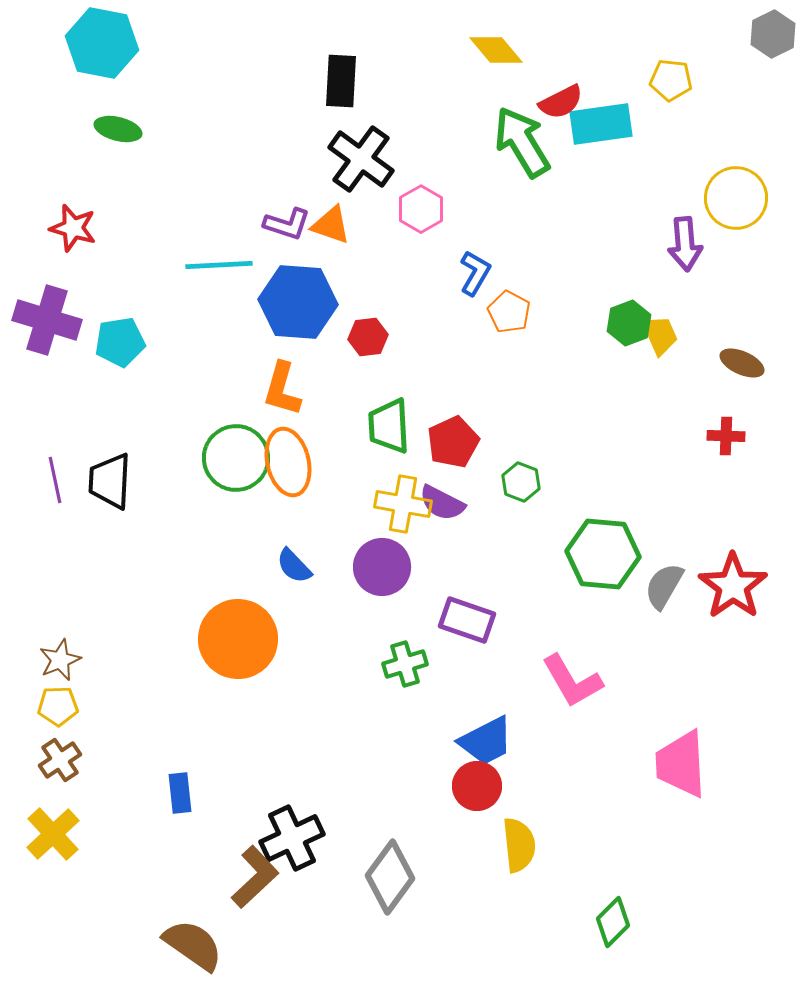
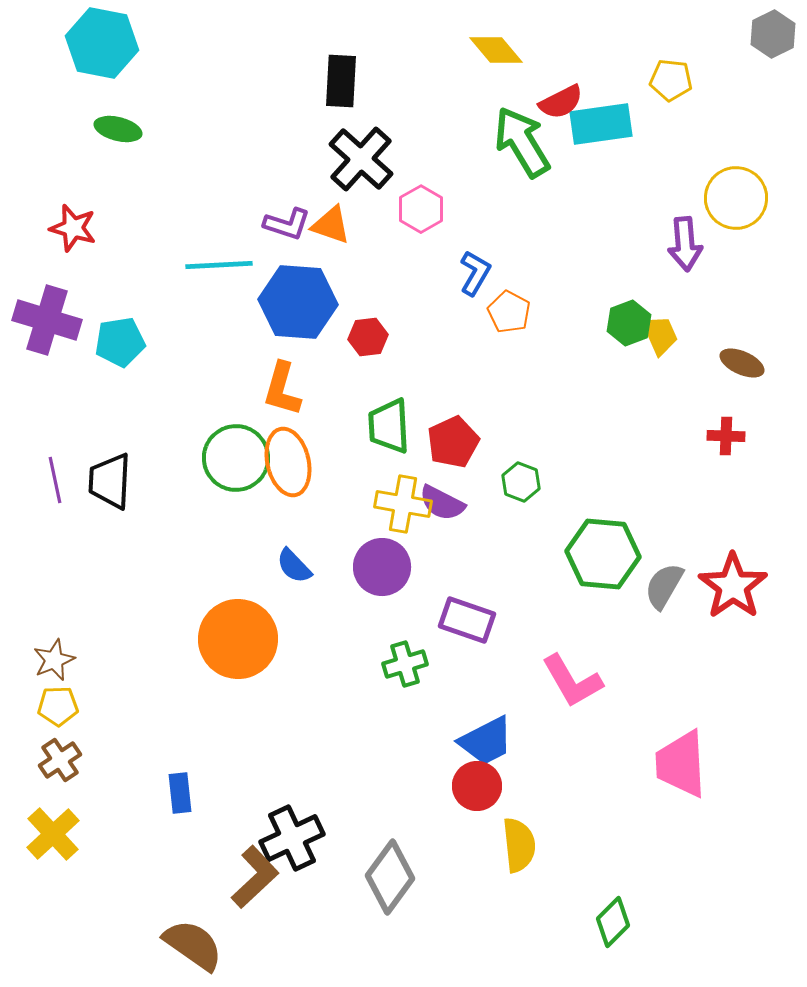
black cross at (361, 159): rotated 6 degrees clockwise
brown star at (60, 660): moved 6 px left
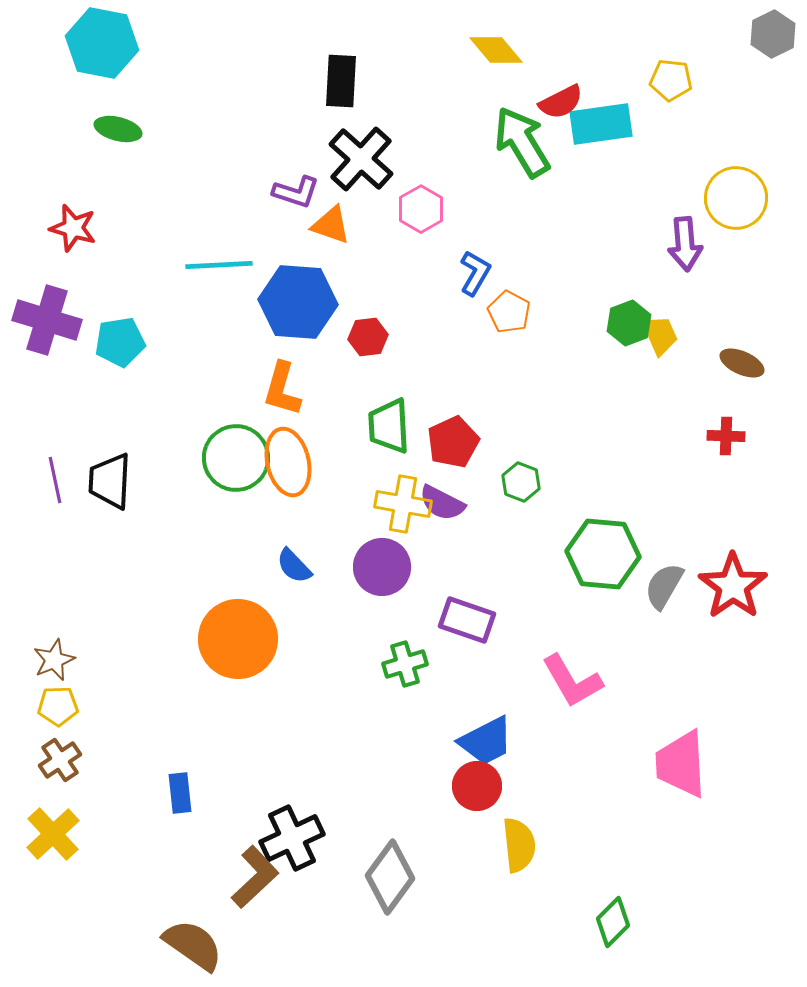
purple L-shape at (287, 224): moved 9 px right, 32 px up
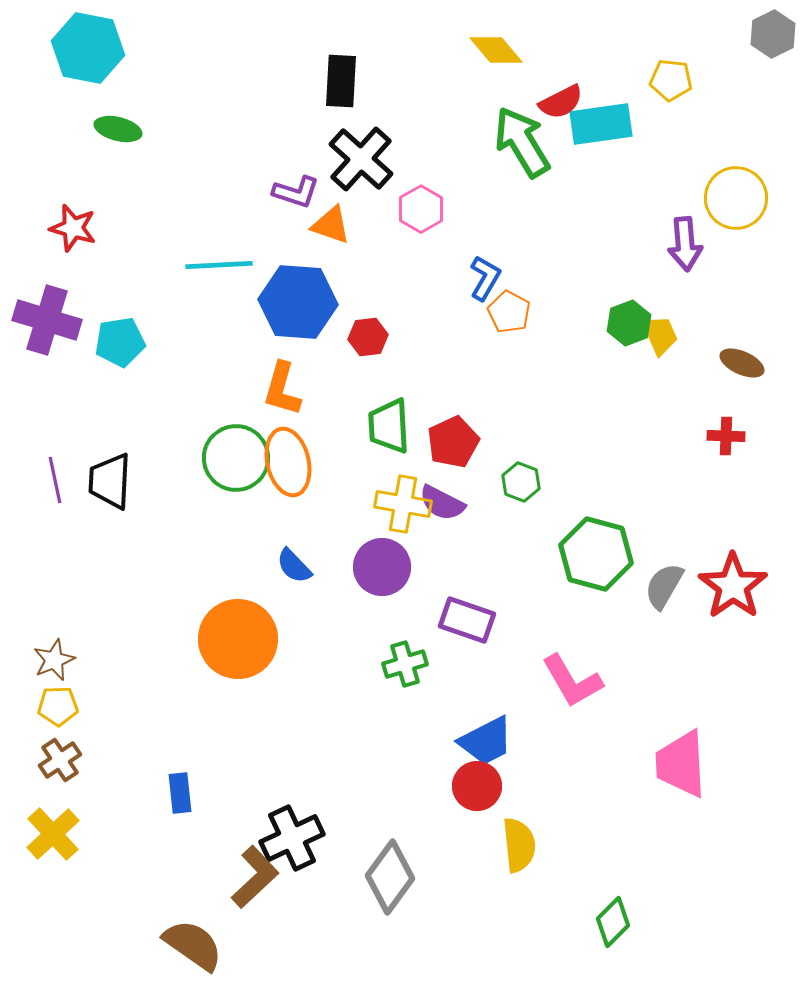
cyan hexagon at (102, 43): moved 14 px left, 5 px down
blue L-shape at (475, 273): moved 10 px right, 5 px down
green hexagon at (603, 554): moved 7 px left; rotated 10 degrees clockwise
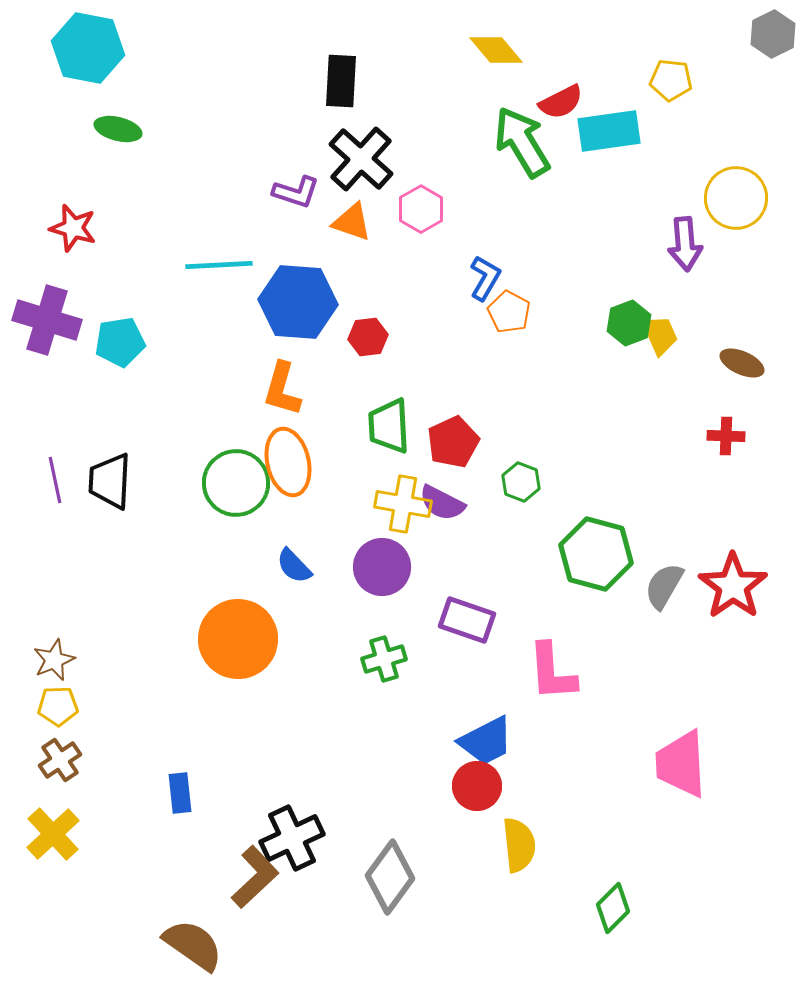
cyan rectangle at (601, 124): moved 8 px right, 7 px down
orange triangle at (331, 225): moved 21 px right, 3 px up
green circle at (236, 458): moved 25 px down
green cross at (405, 664): moved 21 px left, 5 px up
pink L-shape at (572, 681): moved 20 px left, 9 px up; rotated 26 degrees clockwise
green diamond at (613, 922): moved 14 px up
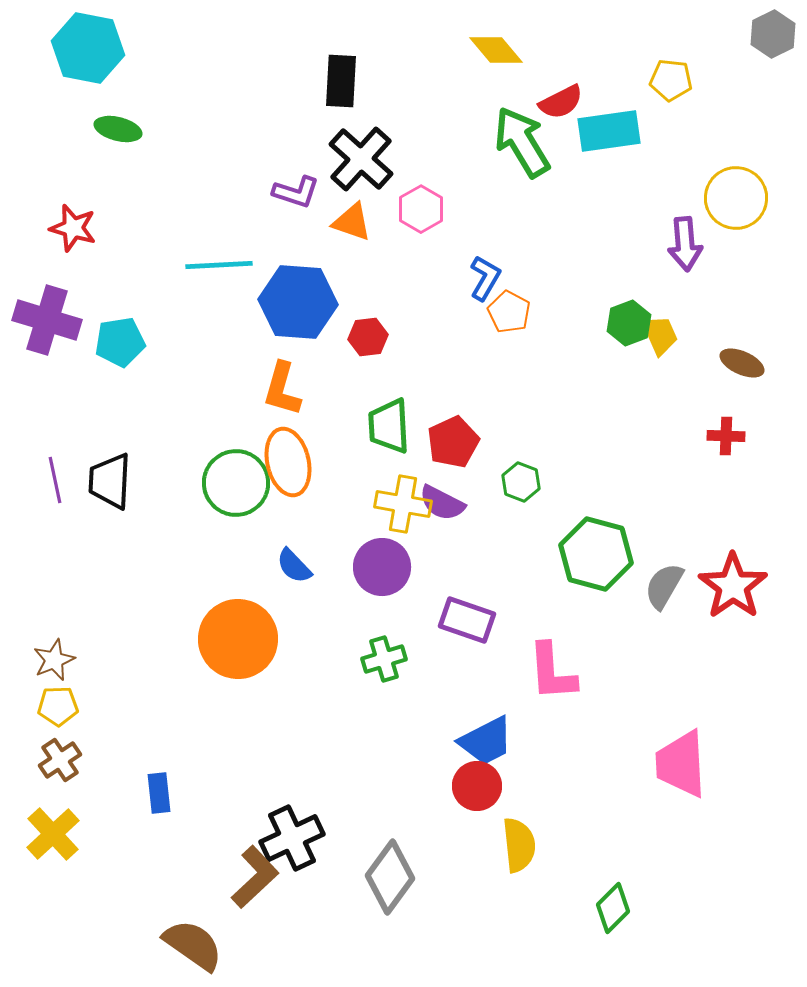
blue rectangle at (180, 793): moved 21 px left
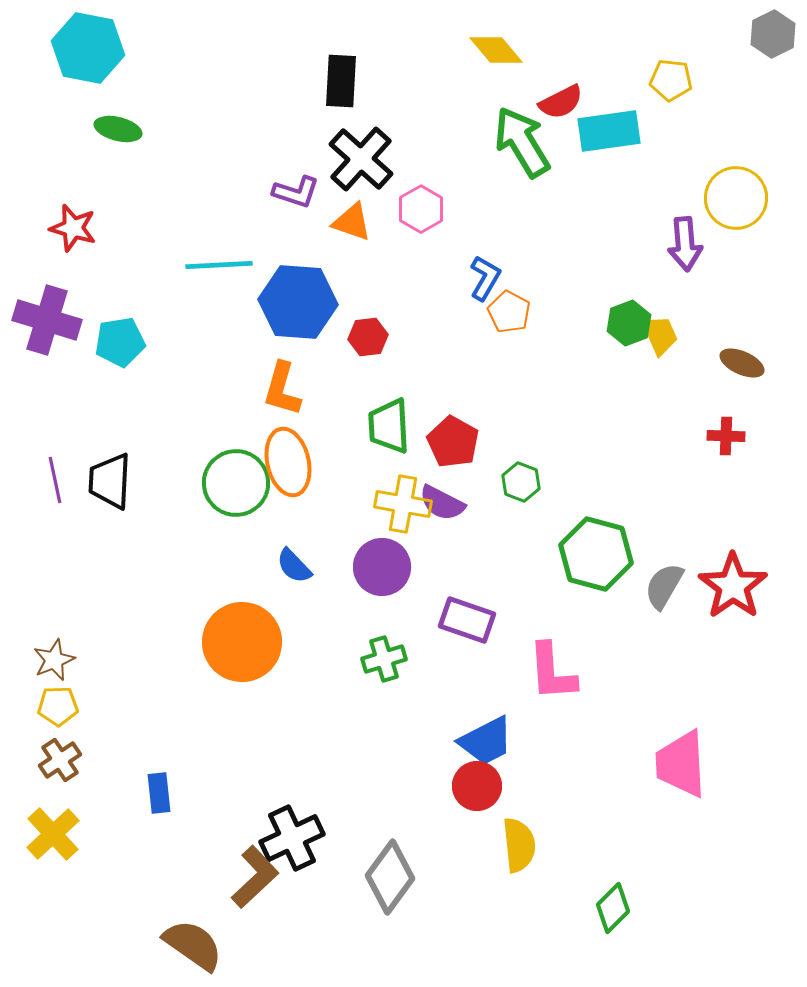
red pentagon at (453, 442): rotated 18 degrees counterclockwise
orange circle at (238, 639): moved 4 px right, 3 px down
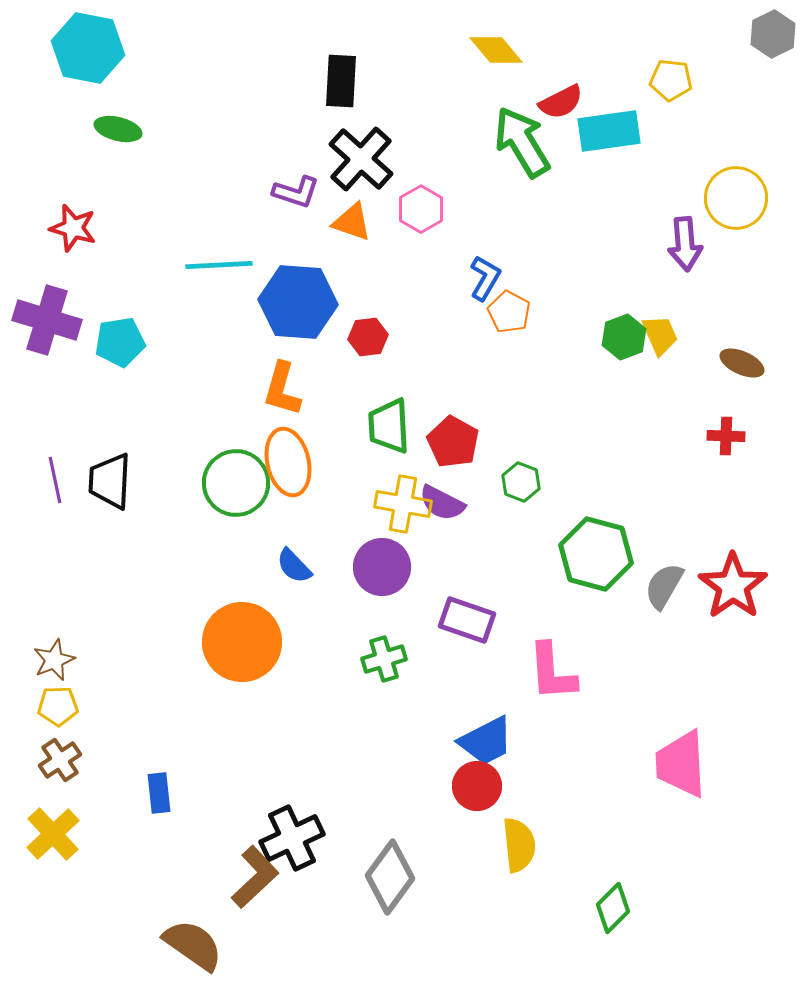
green hexagon at (629, 323): moved 5 px left, 14 px down
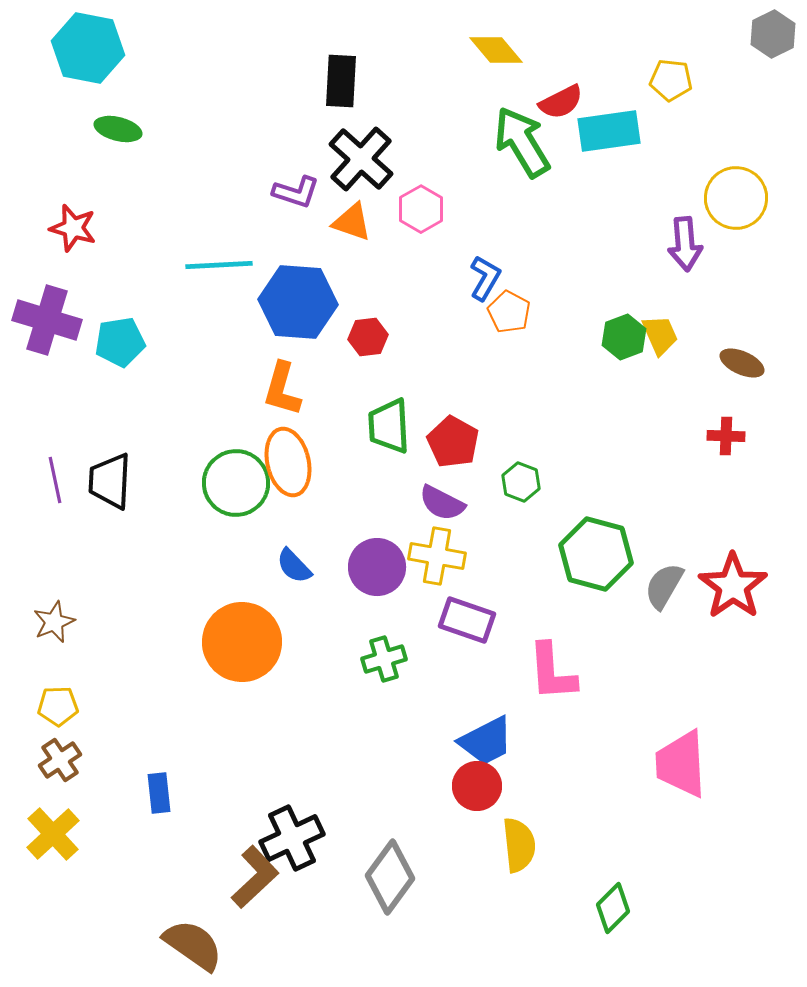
yellow cross at (403, 504): moved 34 px right, 52 px down
purple circle at (382, 567): moved 5 px left
brown star at (54, 660): moved 38 px up
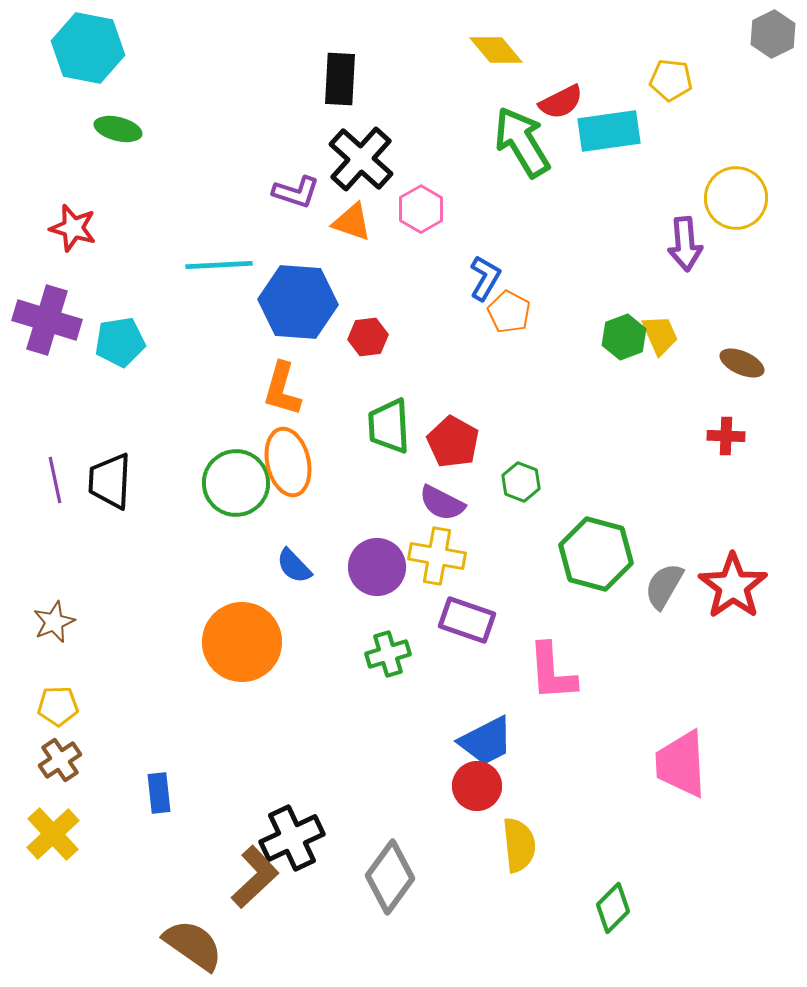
black rectangle at (341, 81): moved 1 px left, 2 px up
green cross at (384, 659): moved 4 px right, 5 px up
